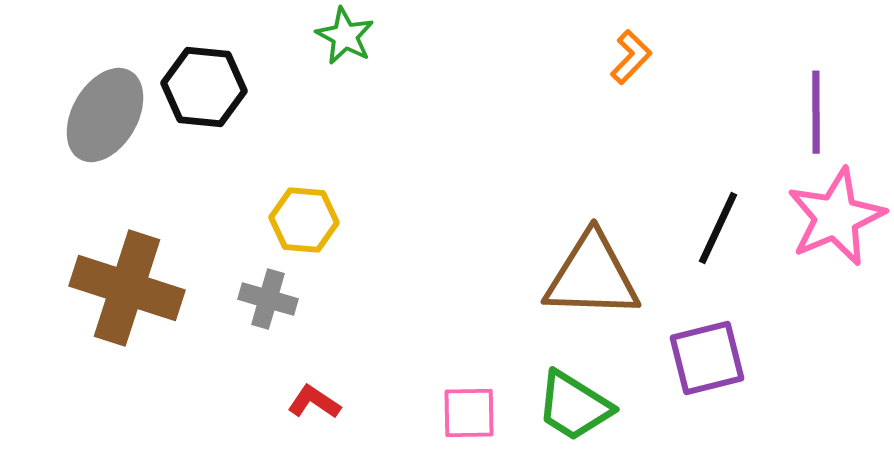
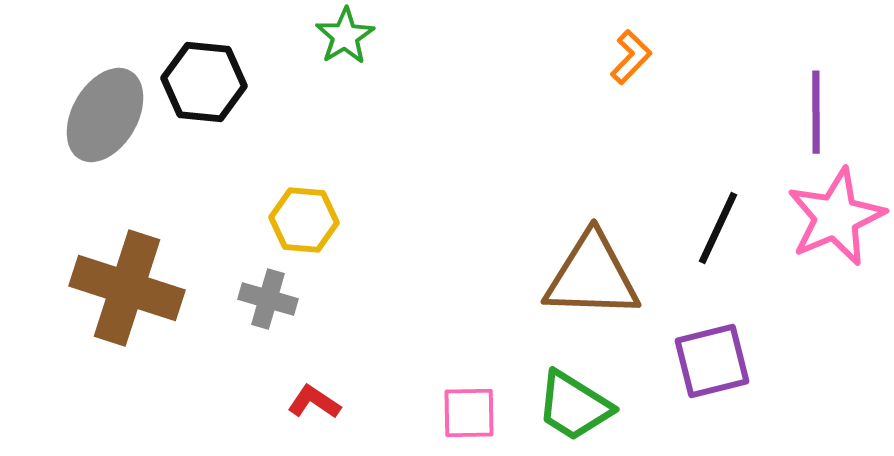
green star: rotated 12 degrees clockwise
black hexagon: moved 5 px up
purple square: moved 5 px right, 3 px down
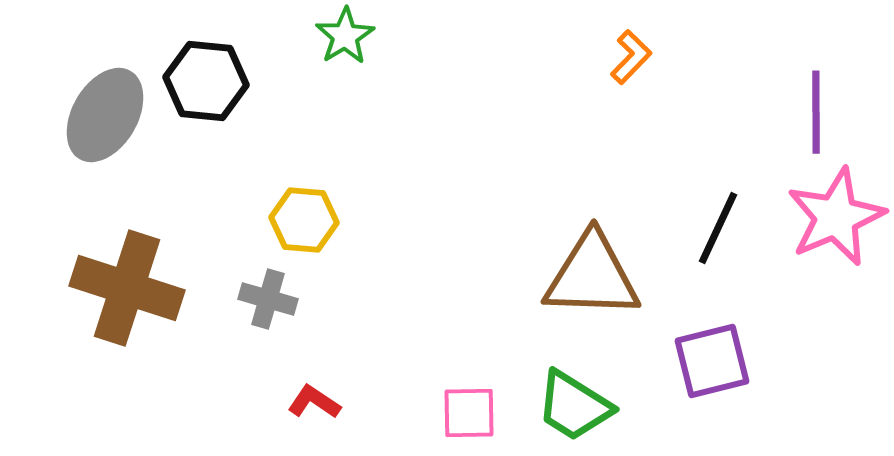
black hexagon: moved 2 px right, 1 px up
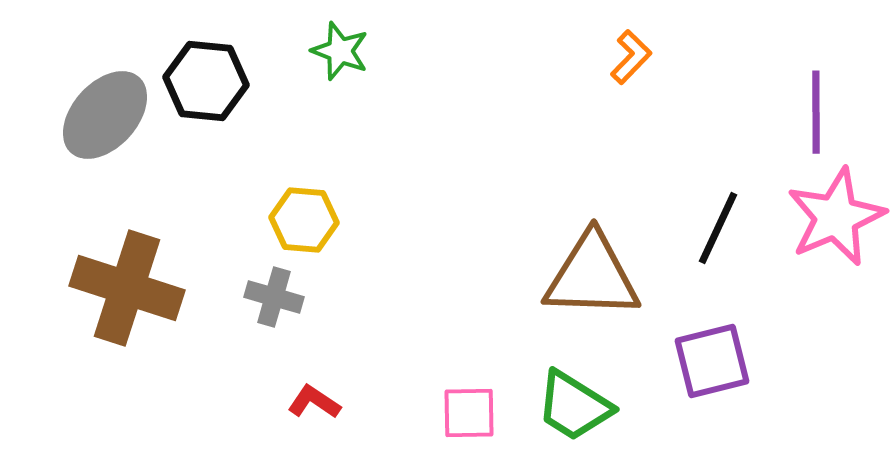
green star: moved 5 px left, 15 px down; rotated 20 degrees counterclockwise
gray ellipse: rotated 12 degrees clockwise
gray cross: moved 6 px right, 2 px up
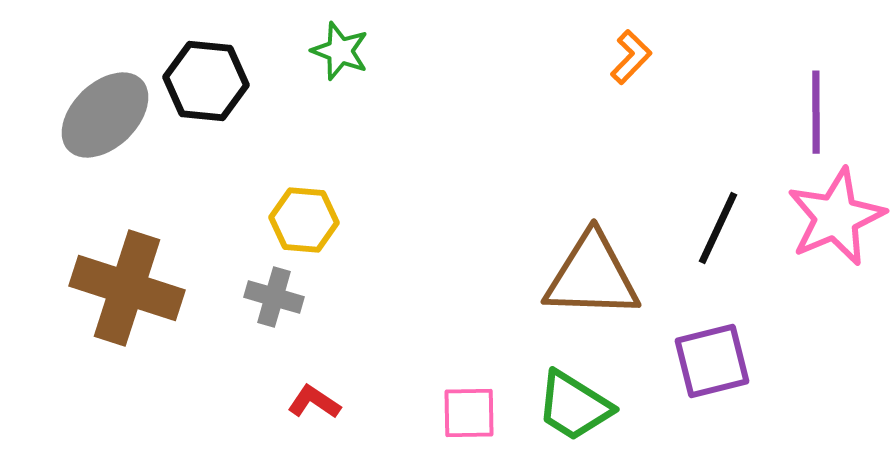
gray ellipse: rotated 4 degrees clockwise
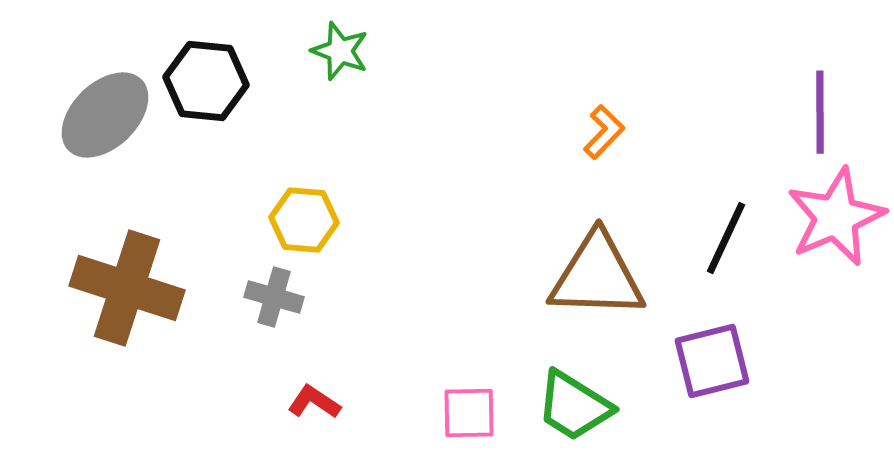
orange L-shape: moved 27 px left, 75 px down
purple line: moved 4 px right
black line: moved 8 px right, 10 px down
brown triangle: moved 5 px right
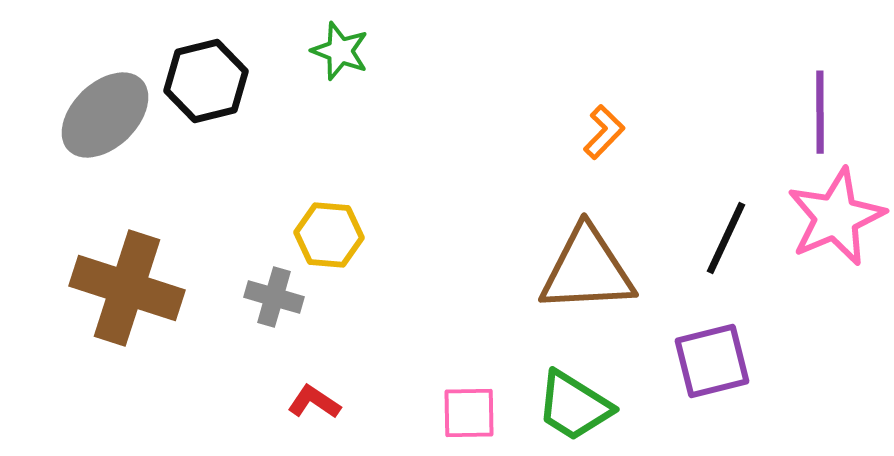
black hexagon: rotated 20 degrees counterclockwise
yellow hexagon: moved 25 px right, 15 px down
brown triangle: moved 10 px left, 6 px up; rotated 5 degrees counterclockwise
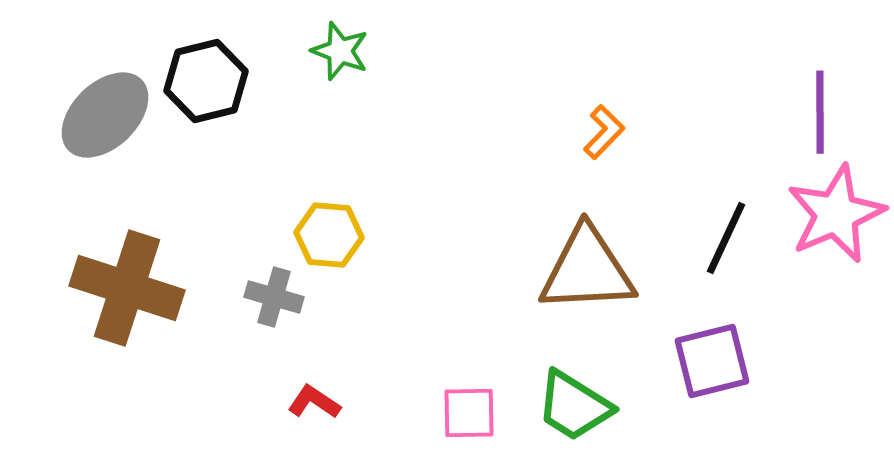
pink star: moved 3 px up
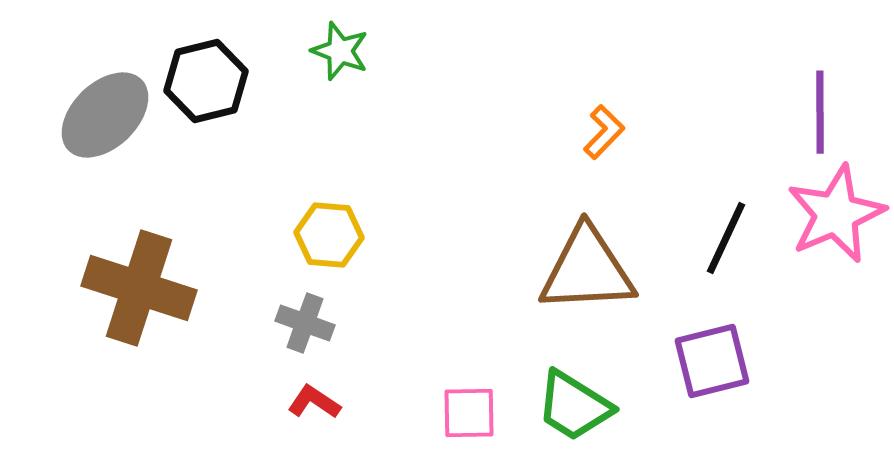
brown cross: moved 12 px right
gray cross: moved 31 px right, 26 px down; rotated 4 degrees clockwise
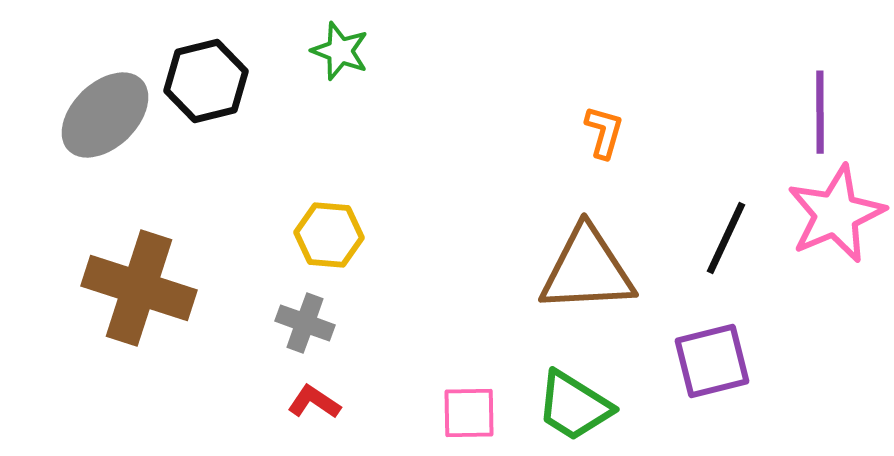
orange L-shape: rotated 28 degrees counterclockwise
